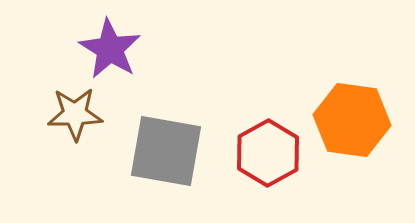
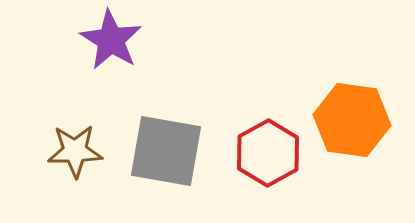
purple star: moved 1 px right, 9 px up
brown star: moved 37 px down
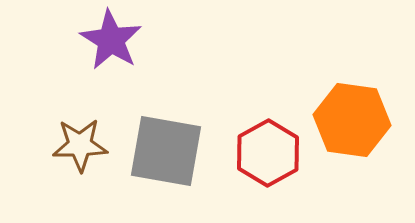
brown star: moved 5 px right, 6 px up
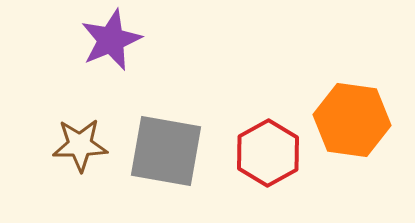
purple star: rotated 18 degrees clockwise
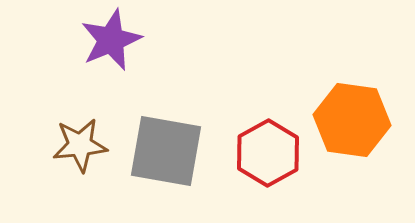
brown star: rotated 4 degrees counterclockwise
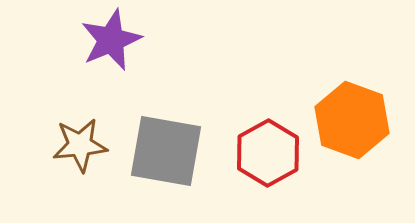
orange hexagon: rotated 12 degrees clockwise
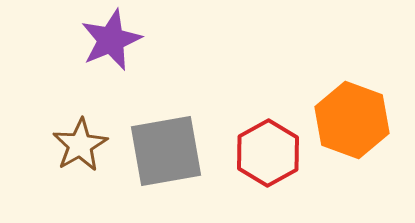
brown star: rotated 24 degrees counterclockwise
gray square: rotated 20 degrees counterclockwise
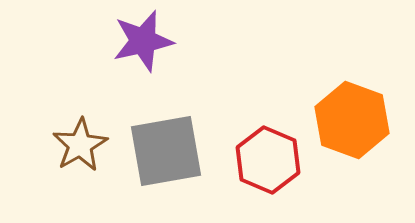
purple star: moved 32 px right, 1 px down; rotated 10 degrees clockwise
red hexagon: moved 7 px down; rotated 8 degrees counterclockwise
